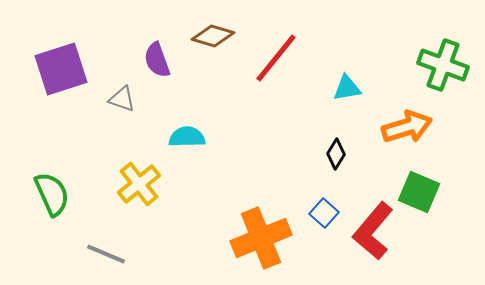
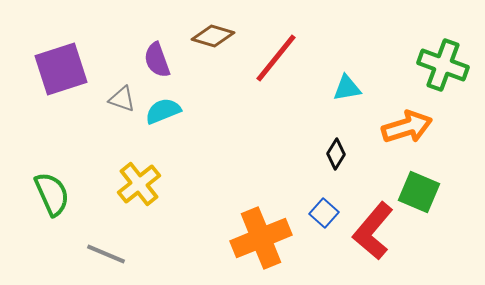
cyan semicircle: moved 24 px left, 26 px up; rotated 21 degrees counterclockwise
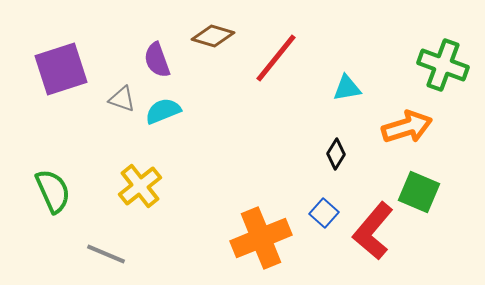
yellow cross: moved 1 px right, 2 px down
green semicircle: moved 1 px right, 3 px up
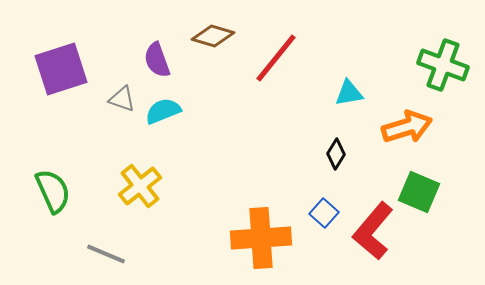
cyan triangle: moved 2 px right, 5 px down
orange cross: rotated 18 degrees clockwise
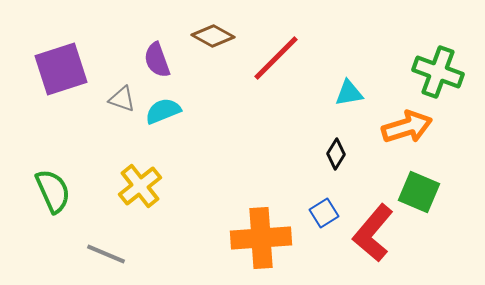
brown diamond: rotated 12 degrees clockwise
red line: rotated 6 degrees clockwise
green cross: moved 5 px left, 7 px down
blue square: rotated 16 degrees clockwise
red L-shape: moved 2 px down
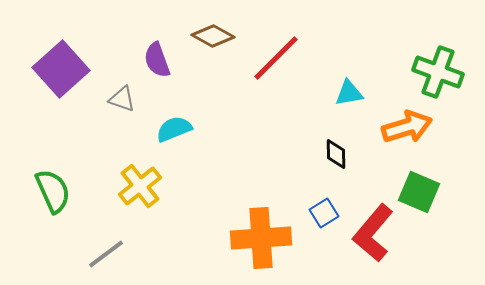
purple square: rotated 24 degrees counterclockwise
cyan semicircle: moved 11 px right, 18 px down
black diamond: rotated 32 degrees counterclockwise
gray line: rotated 60 degrees counterclockwise
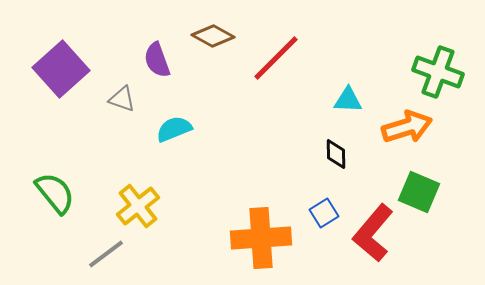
cyan triangle: moved 1 px left, 7 px down; rotated 12 degrees clockwise
yellow cross: moved 2 px left, 20 px down
green semicircle: moved 2 px right, 2 px down; rotated 15 degrees counterclockwise
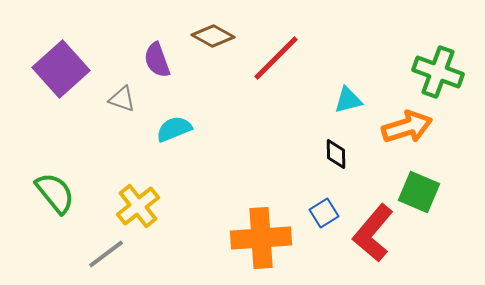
cyan triangle: rotated 16 degrees counterclockwise
